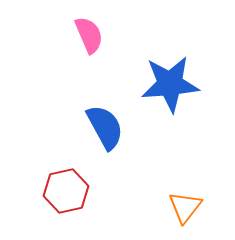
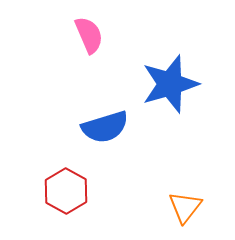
blue star: rotated 12 degrees counterclockwise
blue semicircle: rotated 102 degrees clockwise
red hexagon: rotated 18 degrees counterclockwise
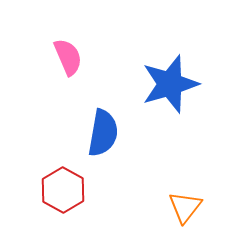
pink semicircle: moved 21 px left, 22 px down
blue semicircle: moved 2 px left, 6 px down; rotated 63 degrees counterclockwise
red hexagon: moved 3 px left, 1 px up
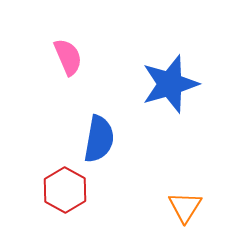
blue semicircle: moved 4 px left, 6 px down
red hexagon: moved 2 px right
orange triangle: rotated 6 degrees counterclockwise
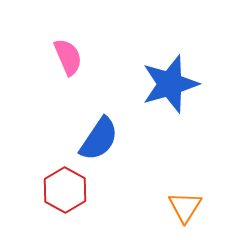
blue semicircle: rotated 24 degrees clockwise
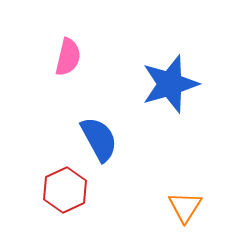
pink semicircle: rotated 36 degrees clockwise
blue semicircle: rotated 63 degrees counterclockwise
red hexagon: rotated 6 degrees clockwise
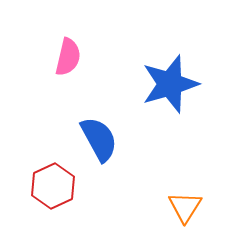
red hexagon: moved 12 px left, 4 px up
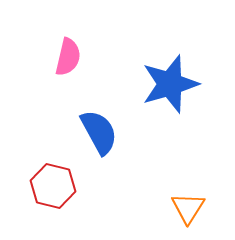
blue semicircle: moved 7 px up
red hexagon: rotated 21 degrees counterclockwise
orange triangle: moved 3 px right, 1 px down
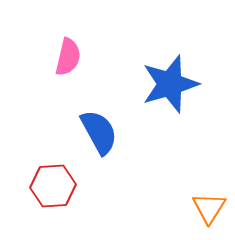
red hexagon: rotated 18 degrees counterclockwise
orange triangle: moved 21 px right
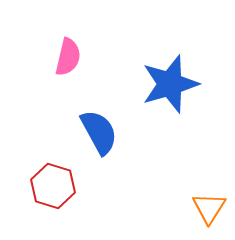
red hexagon: rotated 21 degrees clockwise
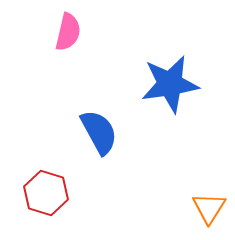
pink semicircle: moved 25 px up
blue star: rotated 8 degrees clockwise
red hexagon: moved 7 px left, 7 px down
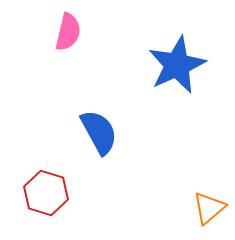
blue star: moved 7 px right, 19 px up; rotated 16 degrees counterclockwise
orange triangle: rotated 18 degrees clockwise
